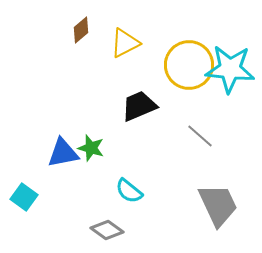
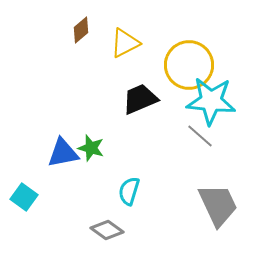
cyan star: moved 19 px left, 32 px down
black trapezoid: moved 1 px right, 7 px up
cyan semicircle: rotated 68 degrees clockwise
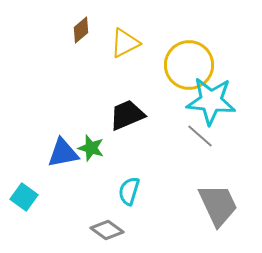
black trapezoid: moved 13 px left, 16 px down
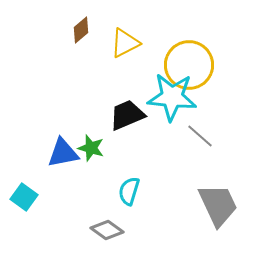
cyan star: moved 39 px left, 4 px up
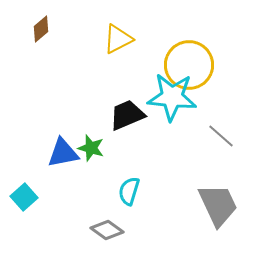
brown diamond: moved 40 px left, 1 px up
yellow triangle: moved 7 px left, 4 px up
gray line: moved 21 px right
cyan square: rotated 12 degrees clockwise
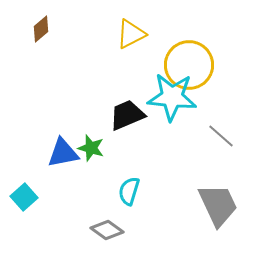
yellow triangle: moved 13 px right, 5 px up
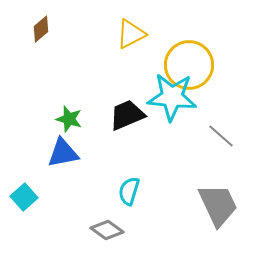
green star: moved 22 px left, 29 px up
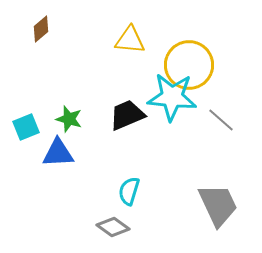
yellow triangle: moved 1 px left, 6 px down; rotated 32 degrees clockwise
gray line: moved 16 px up
blue triangle: moved 5 px left; rotated 8 degrees clockwise
cyan square: moved 2 px right, 70 px up; rotated 20 degrees clockwise
gray diamond: moved 6 px right, 3 px up
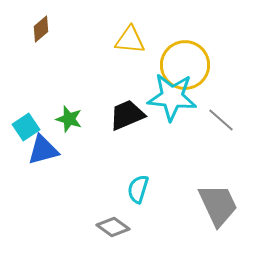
yellow circle: moved 4 px left
cyan square: rotated 12 degrees counterclockwise
blue triangle: moved 15 px left, 3 px up; rotated 12 degrees counterclockwise
cyan semicircle: moved 9 px right, 2 px up
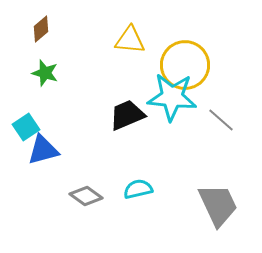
green star: moved 24 px left, 46 px up
cyan semicircle: rotated 60 degrees clockwise
gray diamond: moved 27 px left, 31 px up
